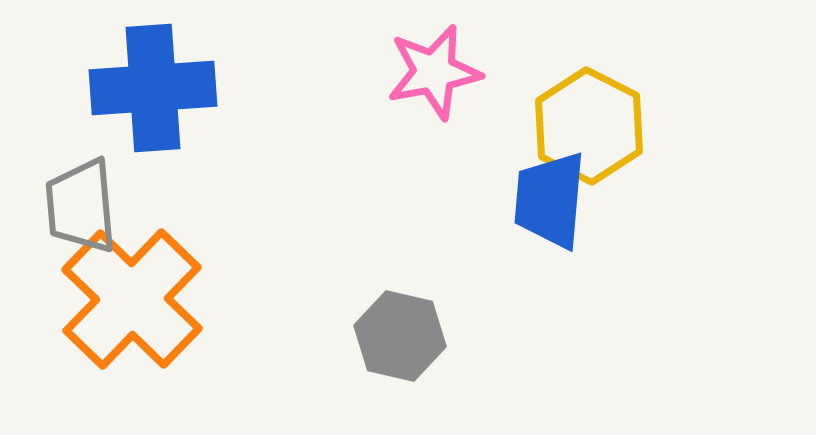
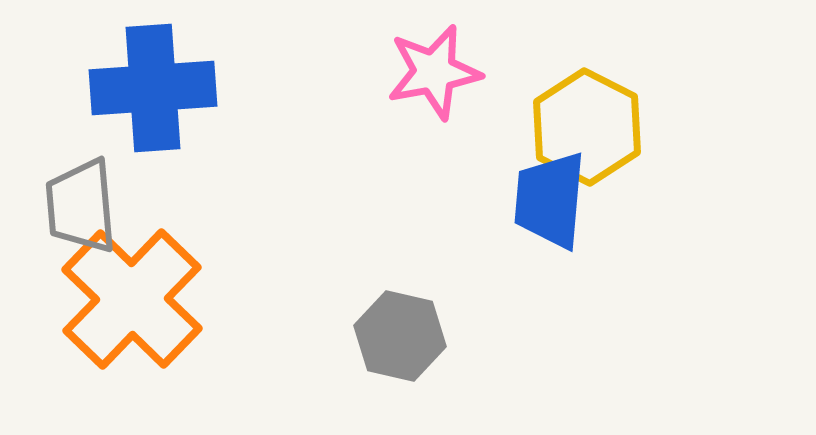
yellow hexagon: moved 2 px left, 1 px down
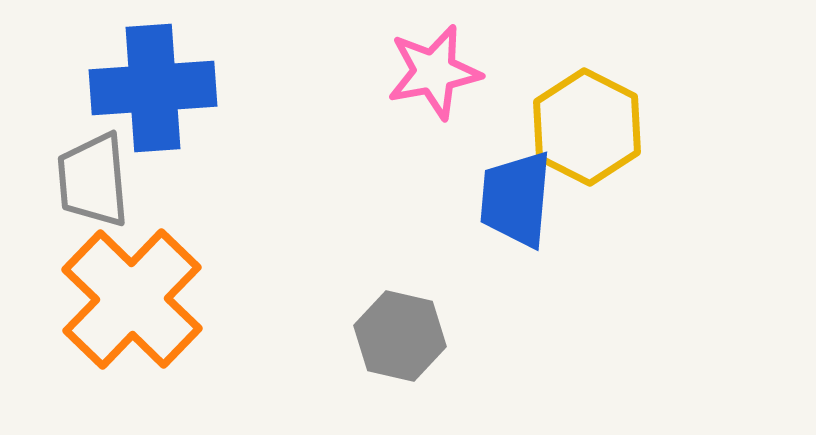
blue trapezoid: moved 34 px left, 1 px up
gray trapezoid: moved 12 px right, 26 px up
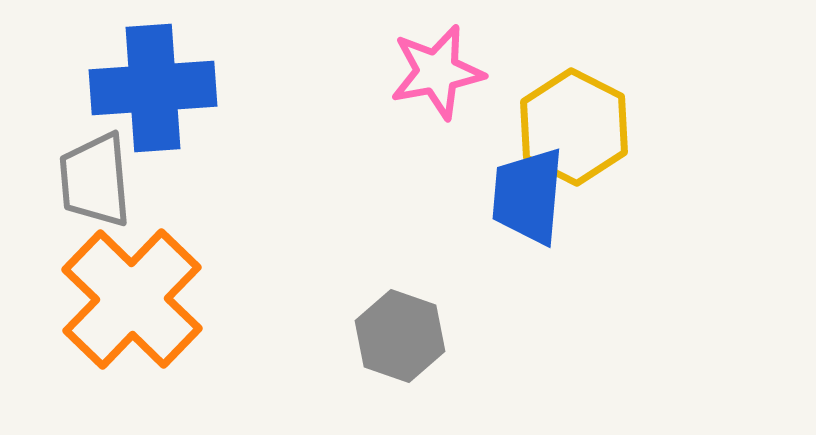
pink star: moved 3 px right
yellow hexagon: moved 13 px left
gray trapezoid: moved 2 px right
blue trapezoid: moved 12 px right, 3 px up
gray hexagon: rotated 6 degrees clockwise
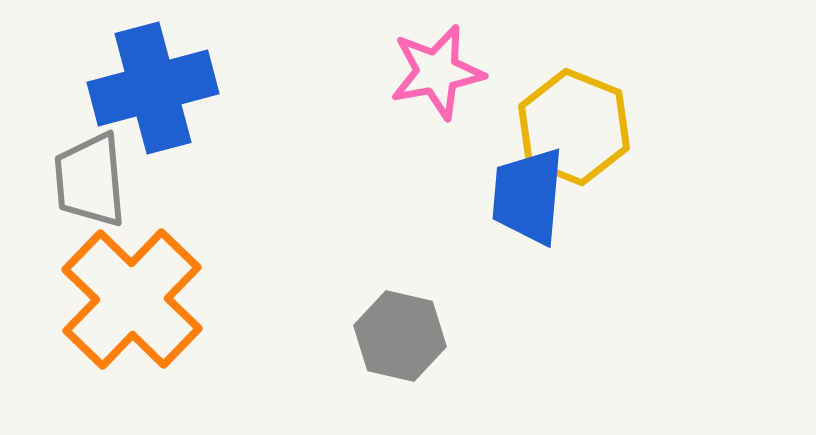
blue cross: rotated 11 degrees counterclockwise
yellow hexagon: rotated 5 degrees counterclockwise
gray trapezoid: moved 5 px left
gray hexagon: rotated 6 degrees counterclockwise
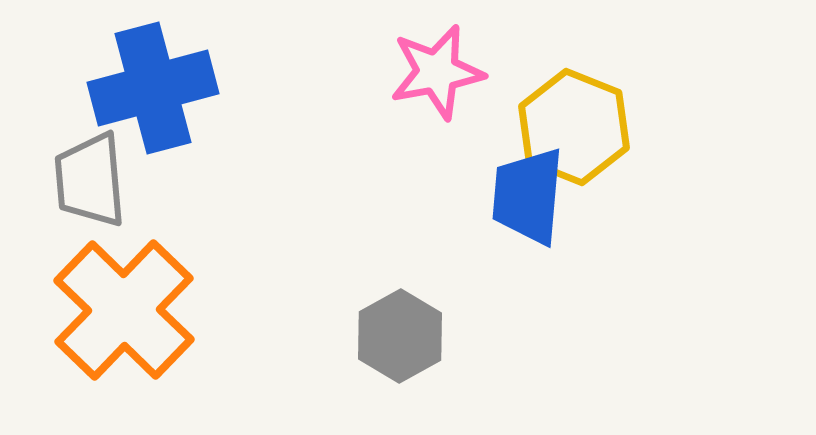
orange cross: moved 8 px left, 11 px down
gray hexagon: rotated 18 degrees clockwise
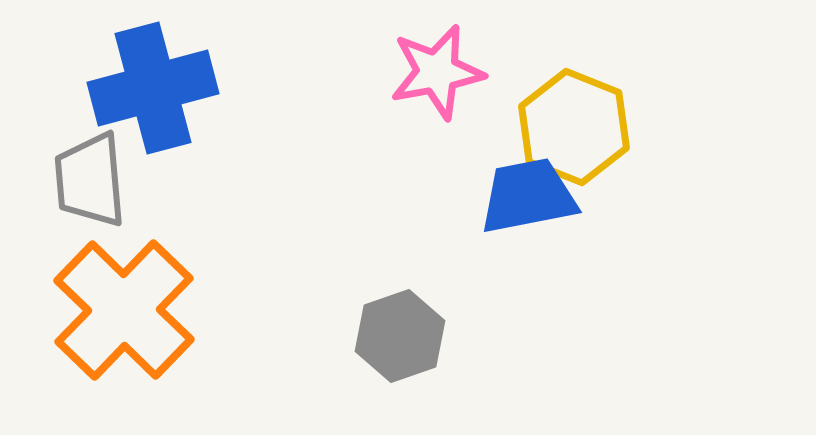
blue trapezoid: rotated 74 degrees clockwise
gray hexagon: rotated 10 degrees clockwise
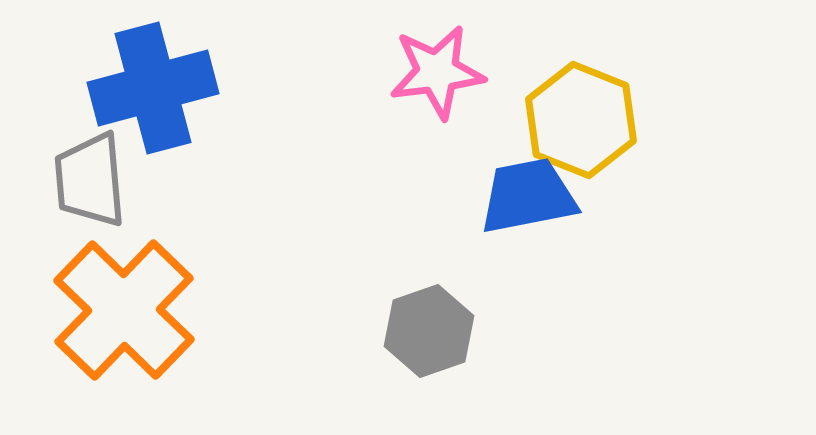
pink star: rotated 4 degrees clockwise
yellow hexagon: moved 7 px right, 7 px up
gray hexagon: moved 29 px right, 5 px up
